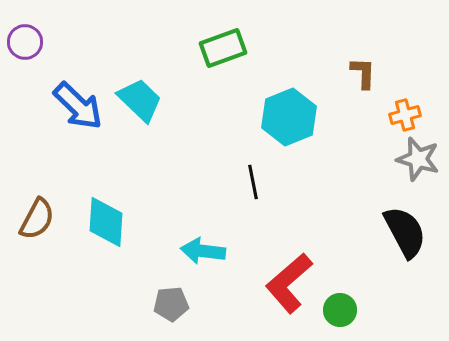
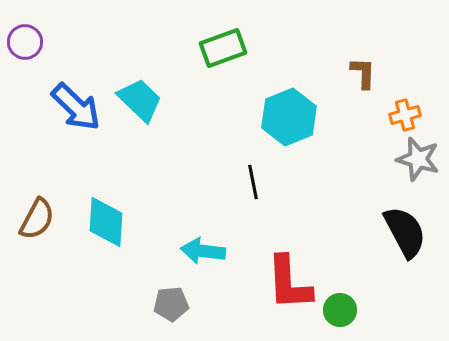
blue arrow: moved 2 px left, 1 px down
red L-shape: rotated 52 degrees counterclockwise
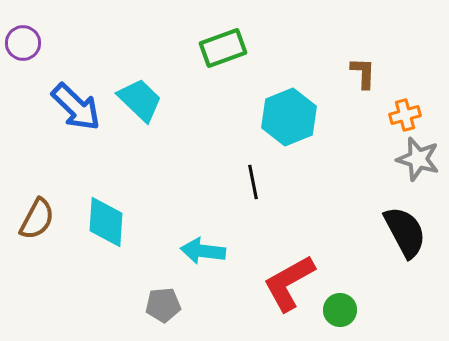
purple circle: moved 2 px left, 1 px down
red L-shape: rotated 64 degrees clockwise
gray pentagon: moved 8 px left, 1 px down
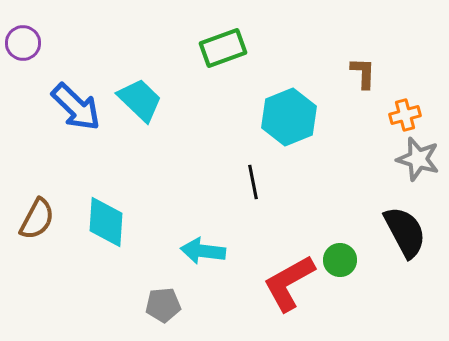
green circle: moved 50 px up
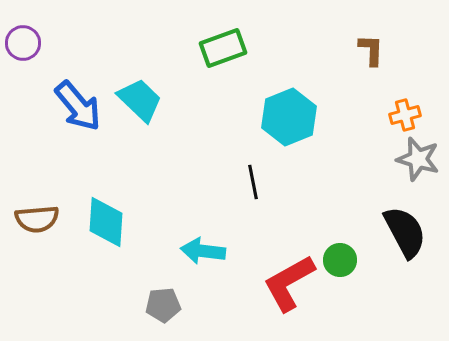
brown L-shape: moved 8 px right, 23 px up
blue arrow: moved 2 px right, 1 px up; rotated 6 degrees clockwise
brown semicircle: rotated 57 degrees clockwise
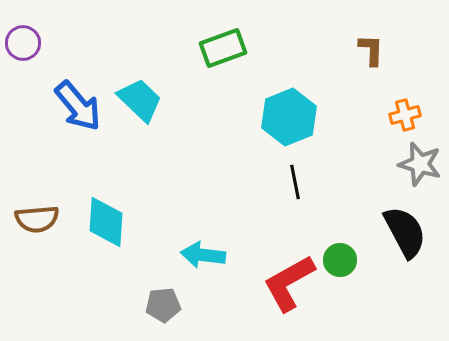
gray star: moved 2 px right, 5 px down
black line: moved 42 px right
cyan arrow: moved 4 px down
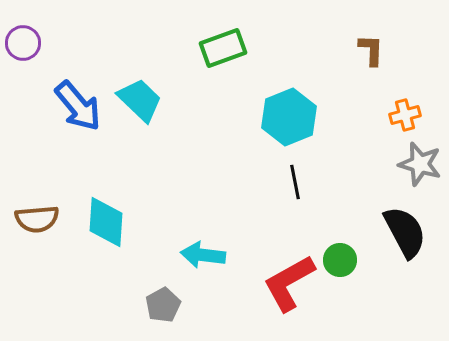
gray pentagon: rotated 24 degrees counterclockwise
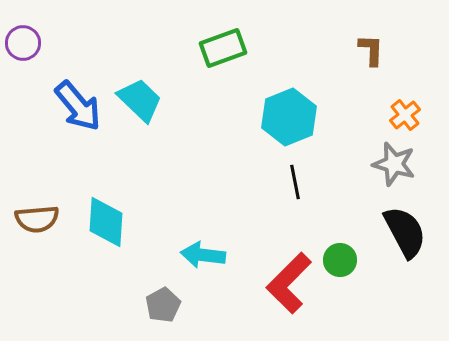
orange cross: rotated 24 degrees counterclockwise
gray star: moved 26 px left
red L-shape: rotated 16 degrees counterclockwise
